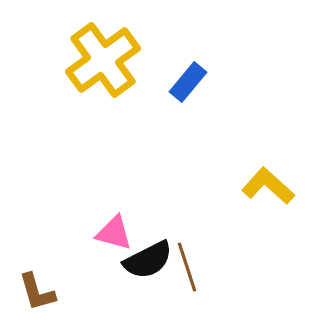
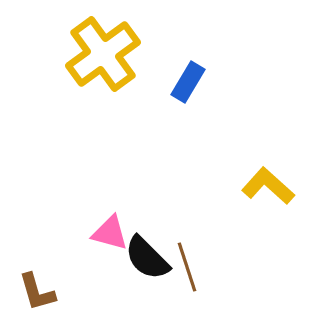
yellow cross: moved 6 px up
blue rectangle: rotated 9 degrees counterclockwise
pink triangle: moved 4 px left
black semicircle: moved 1 px left, 2 px up; rotated 72 degrees clockwise
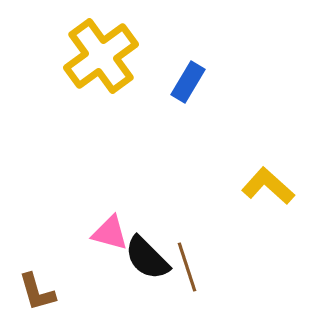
yellow cross: moved 2 px left, 2 px down
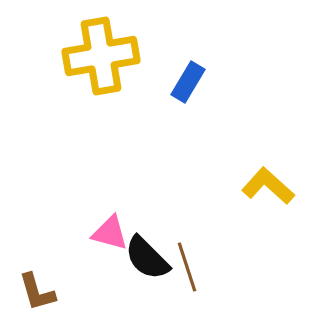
yellow cross: rotated 26 degrees clockwise
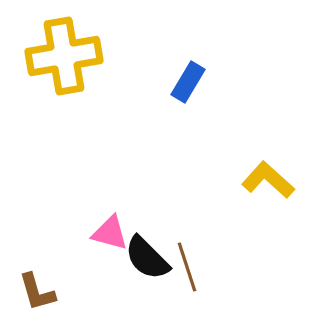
yellow cross: moved 37 px left
yellow L-shape: moved 6 px up
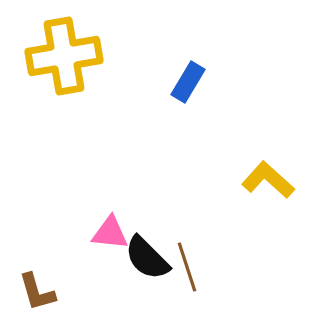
pink triangle: rotated 9 degrees counterclockwise
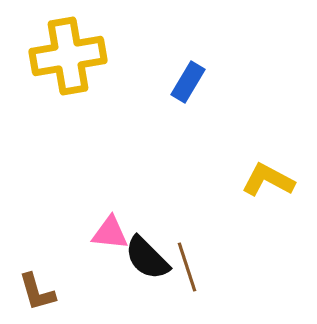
yellow cross: moved 4 px right
yellow L-shape: rotated 14 degrees counterclockwise
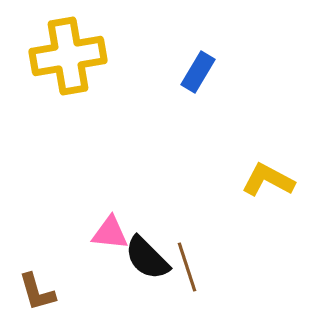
blue rectangle: moved 10 px right, 10 px up
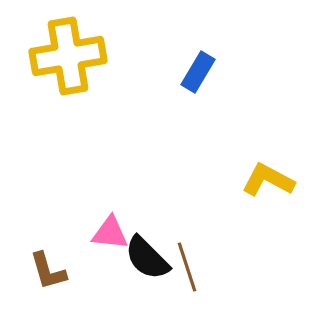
brown L-shape: moved 11 px right, 21 px up
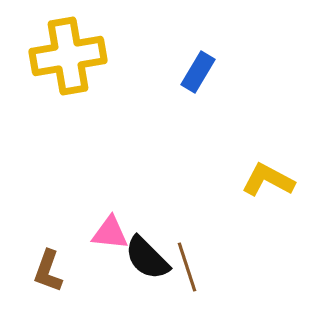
brown L-shape: rotated 36 degrees clockwise
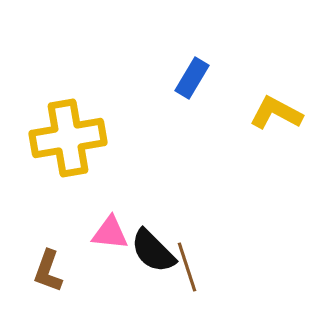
yellow cross: moved 82 px down
blue rectangle: moved 6 px left, 6 px down
yellow L-shape: moved 8 px right, 67 px up
black semicircle: moved 6 px right, 7 px up
